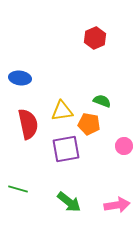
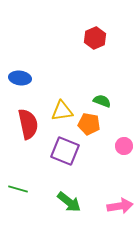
purple square: moved 1 px left, 2 px down; rotated 32 degrees clockwise
pink arrow: moved 3 px right, 1 px down
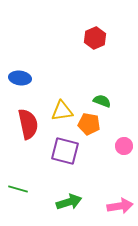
purple square: rotated 8 degrees counterclockwise
green arrow: rotated 55 degrees counterclockwise
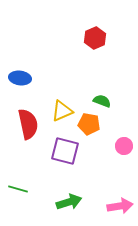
yellow triangle: rotated 15 degrees counterclockwise
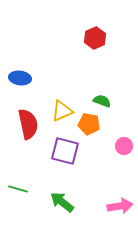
green arrow: moved 7 px left; rotated 125 degrees counterclockwise
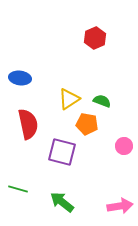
yellow triangle: moved 7 px right, 12 px up; rotated 10 degrees counterclockwise
orange pentagon: moved 2 px left
purple square: moved 3 px left, 1 px down
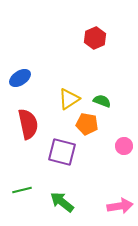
blue ellipse: rotated 40 degrees counterclockwise
green line: moved 4 px right, 1 px down; rotated 30 degrees counterclockwise
